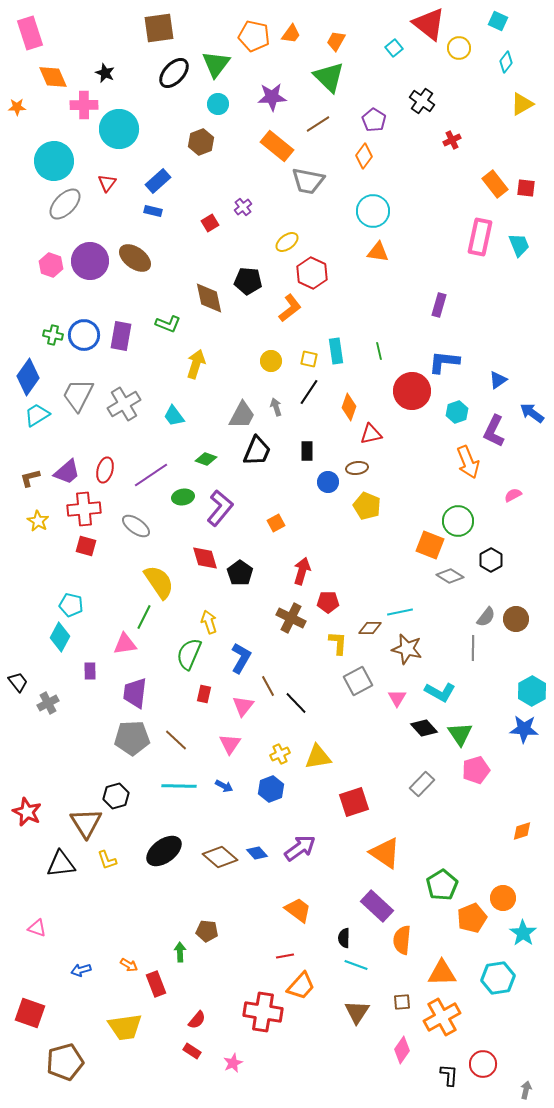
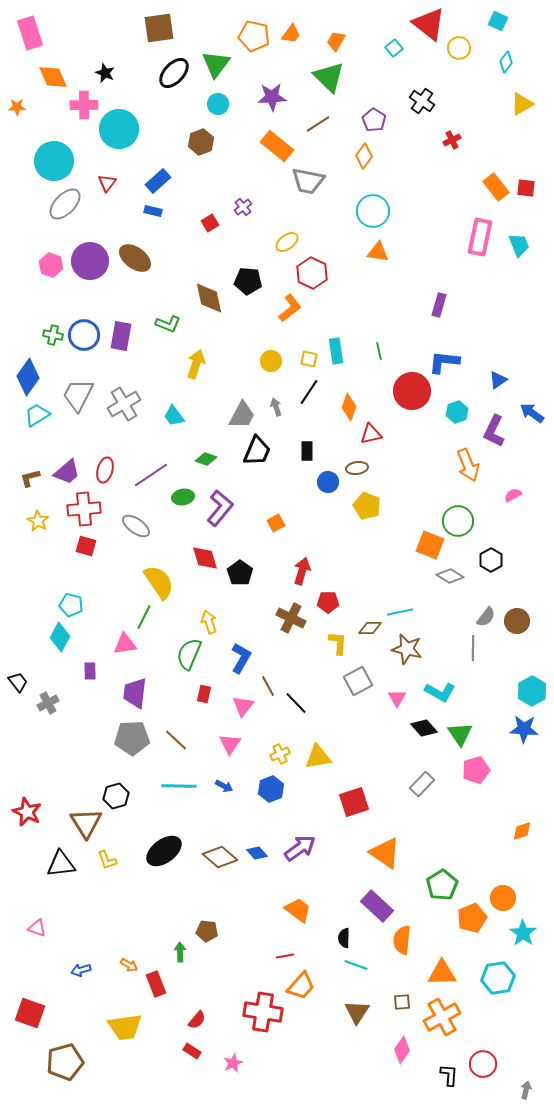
orange rectangle at (495, 184): moved 1 px right, 3 px down
orange arrow at (468, 462): moved 3 px down
brown circle at (516, 619): moved 1 px right, 2 px down
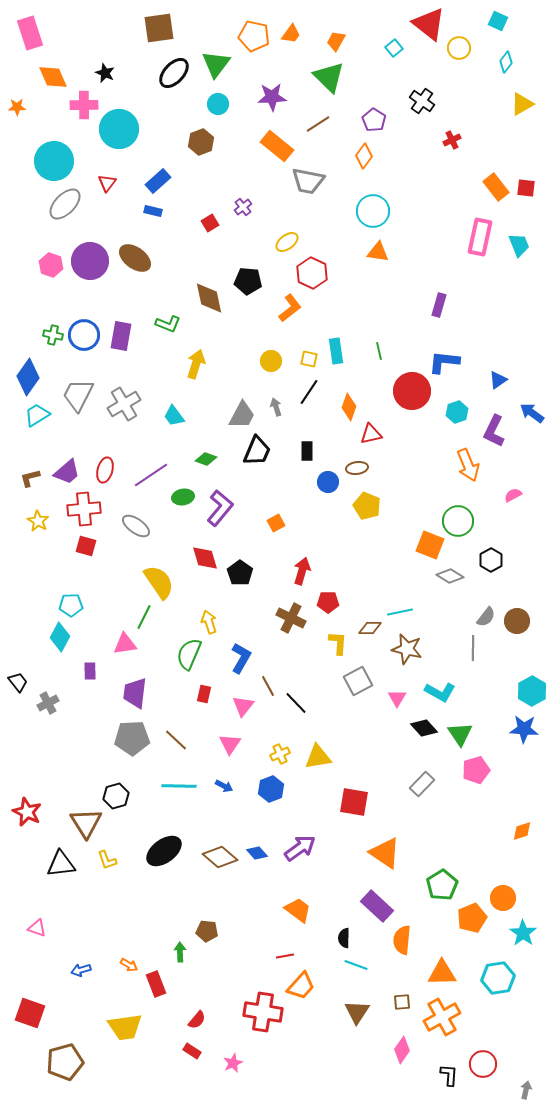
cyan pentagon at (71, 605): rotated 15 degrees counterclockwise
red square at (354, 802): rotated 28 degrees clockwise
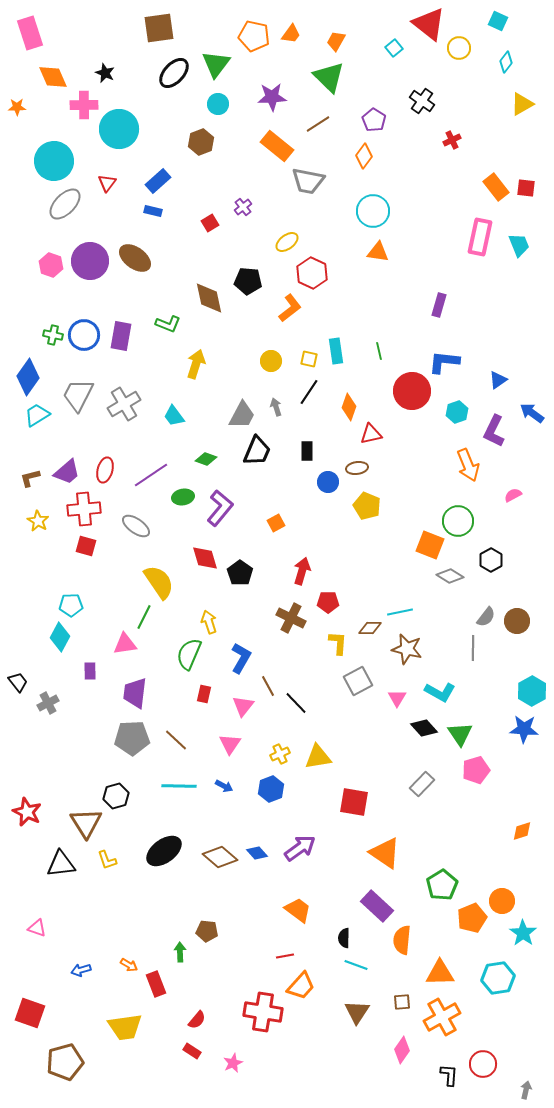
orange circle at (503, 898): moved 1 px left, 3 px down
orange triangle at (442, 973): moved 2 px left
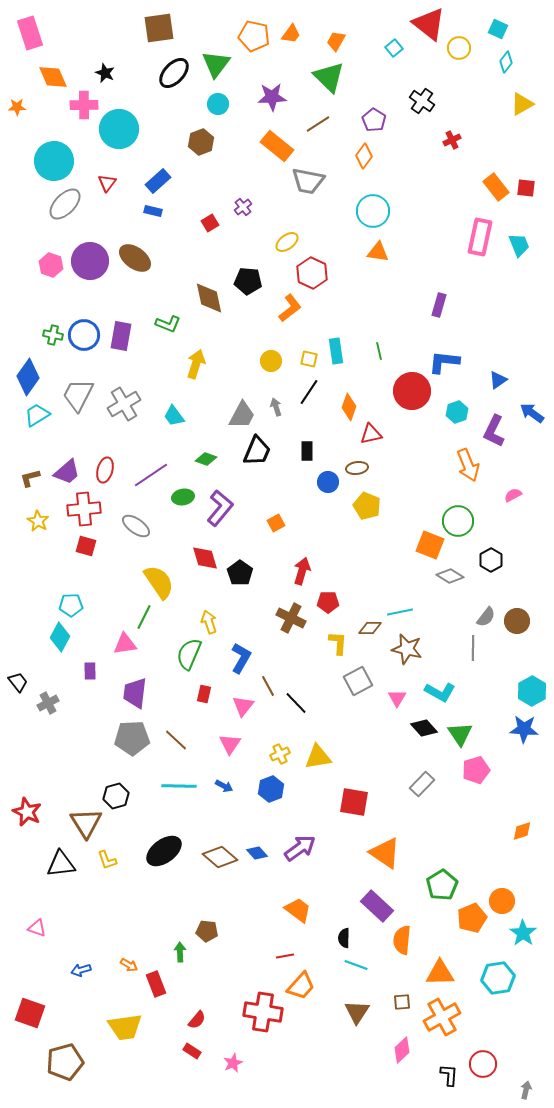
cyan square at (498, 21): moved 8 px down
pink diamond at (402, 1050): rotated 12 degrees clockwise
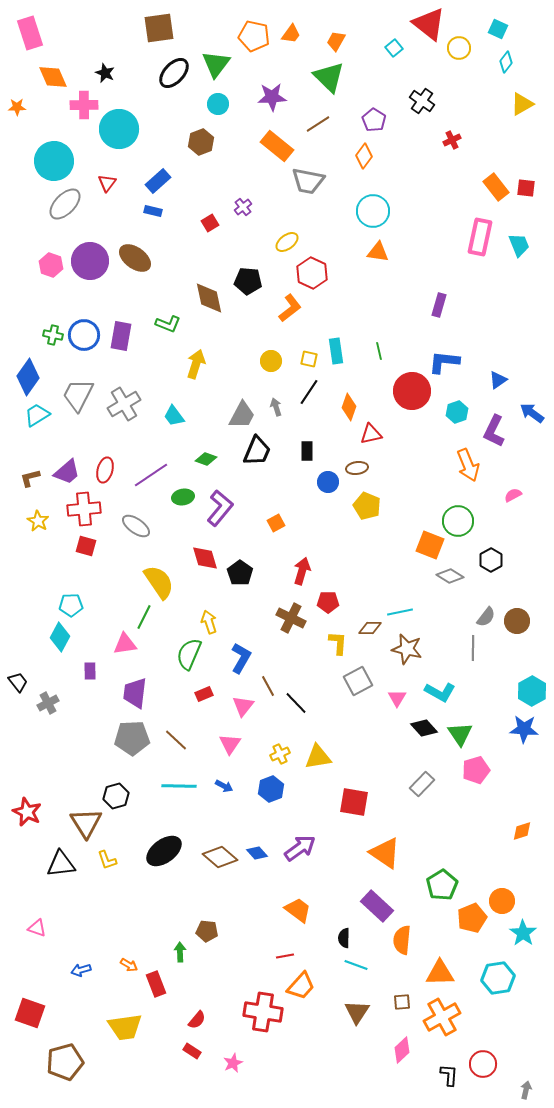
red rectangle at (204, 694): rotated 54 degrees clockwise
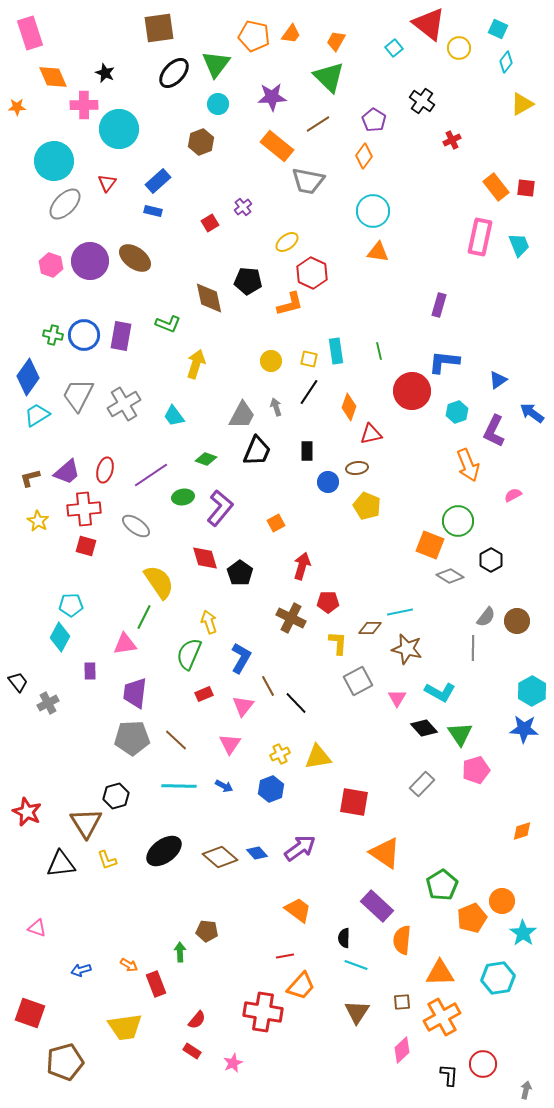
orange L-shape at (290, 308): moved 4 px up; rotated 24 degrees clockwise
red arrow at (302, 571): moved 5 px up
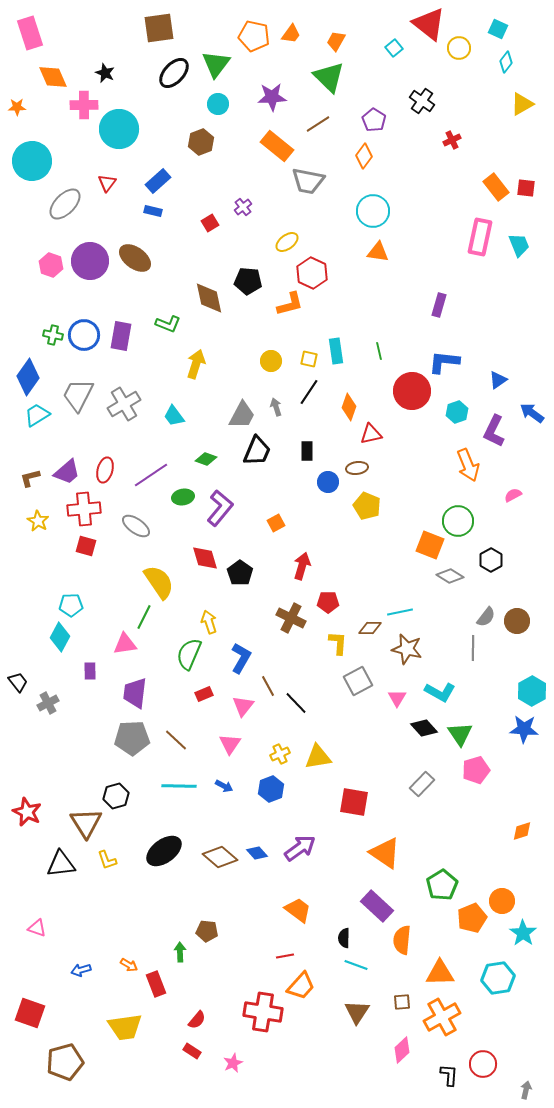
cyan circle at (54, 161): moved 22 px left
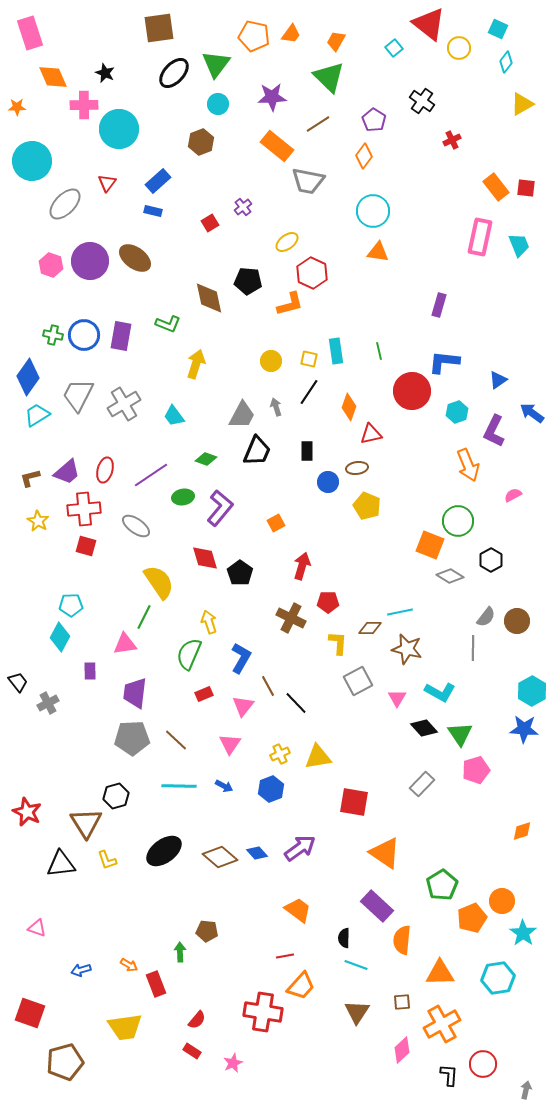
orange cross at (442, 1017): moved 7 px down
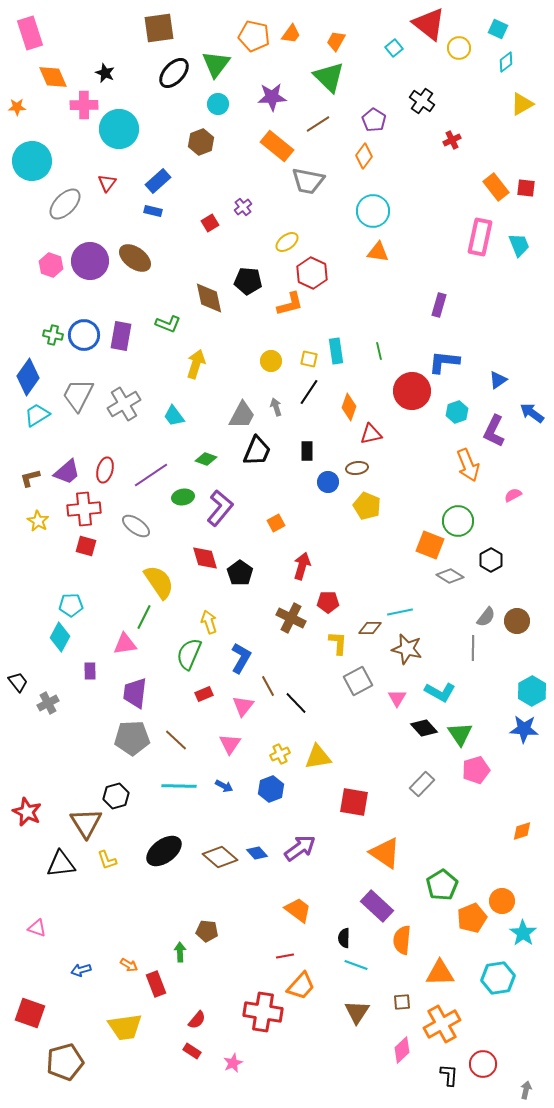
cyan diamond at (506, 62): rotated 15 degrees clockwise
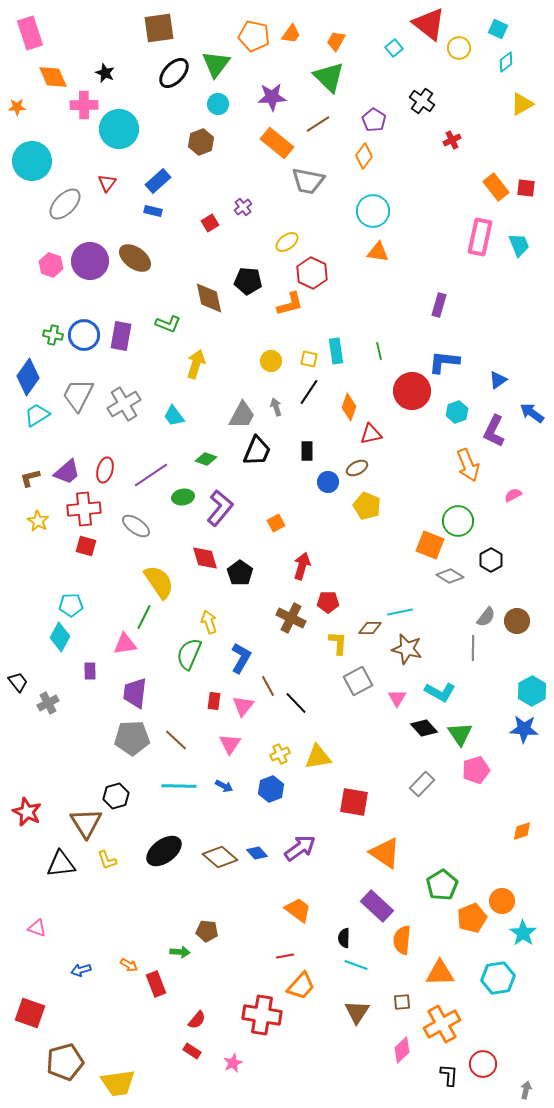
orange rectangle at (277, 146): moved 3 px up
brown ellipse at (357, 468): rotated 20 degrees counterclockwise
red rectangle at (204, 694): moved 10 px right, 7 px down; rotated 60 degrees counterclockwise
green arrow at (180, 952): rotated 96 degrees clockwise
red cross at (263, 1012): moved 1 px left, 3 px down
yellow trapezoid at (125, 1027): moved 7 px left, 56 px down
